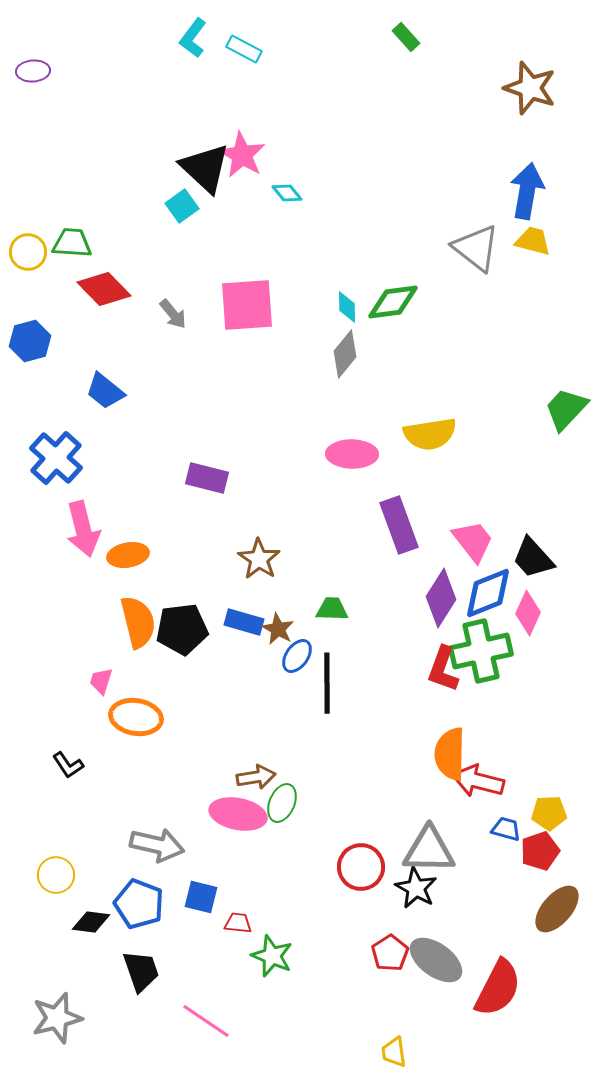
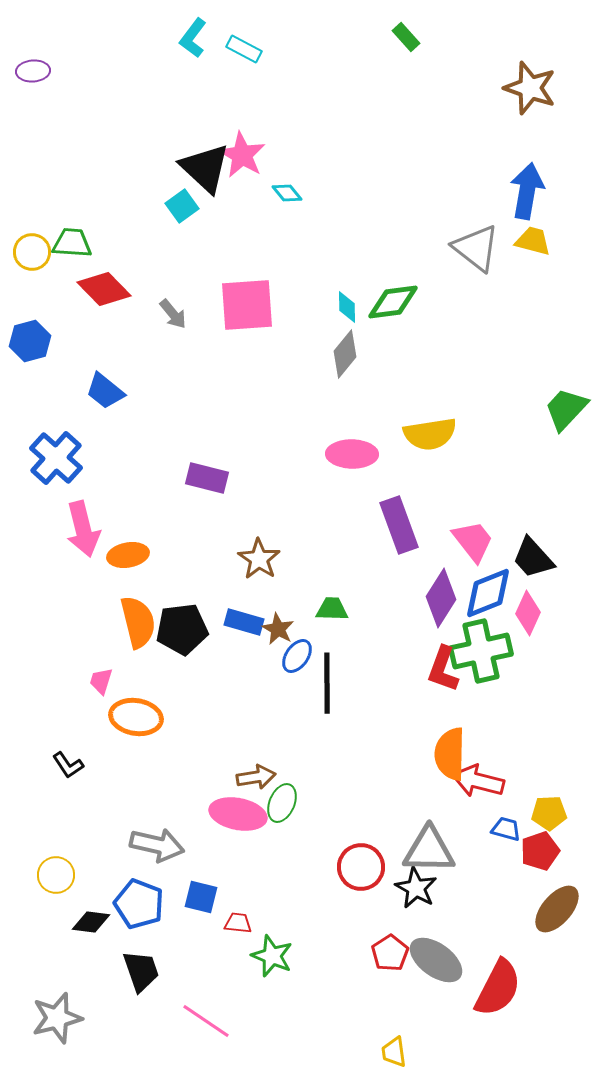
yellow circle at (28, 252): moved 4 px right
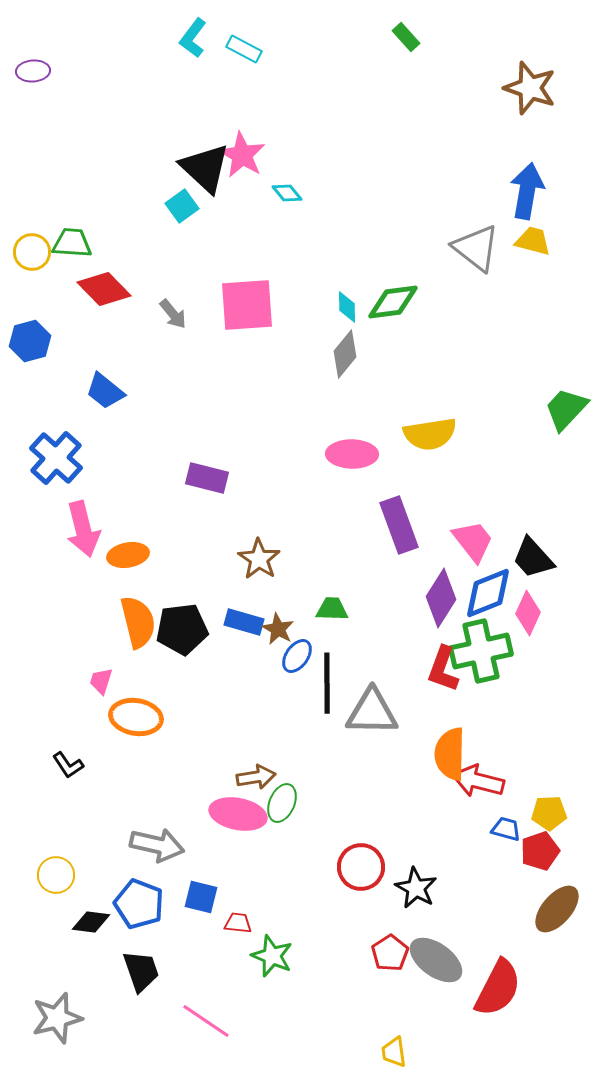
gray triangle at (429, 850): moved 57 px left, 138 px up
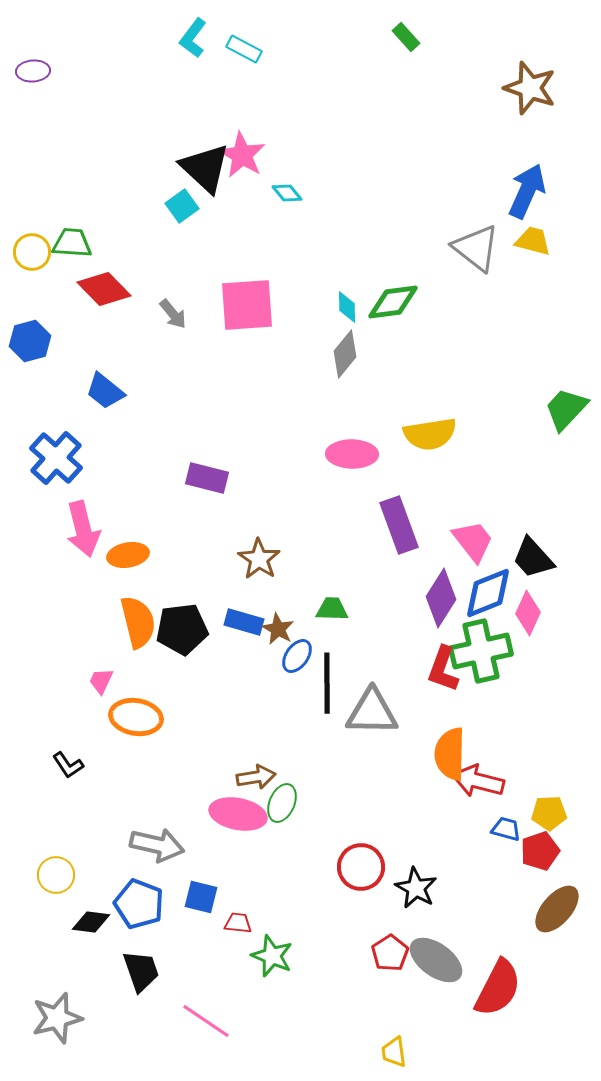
blue arrow at (527, 191): rotated 14 degrees clockwise
pink trapezoid at (101, 681): rotated 8 degrees clockwise
